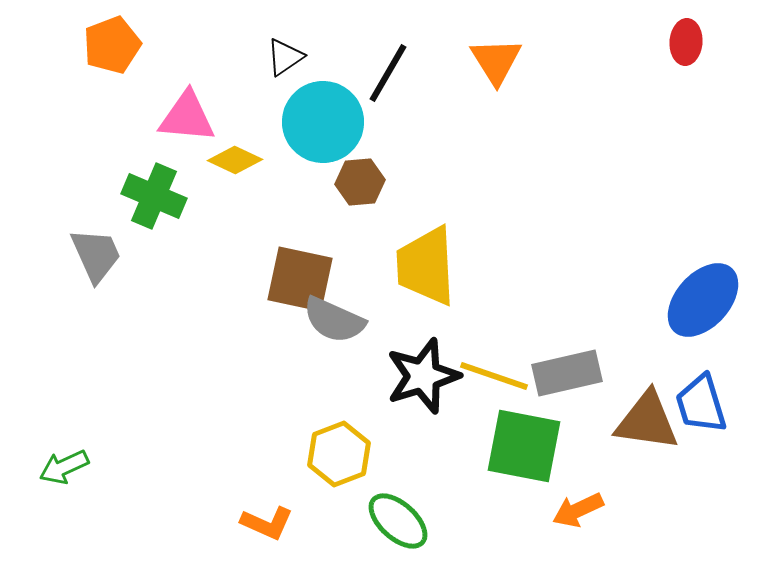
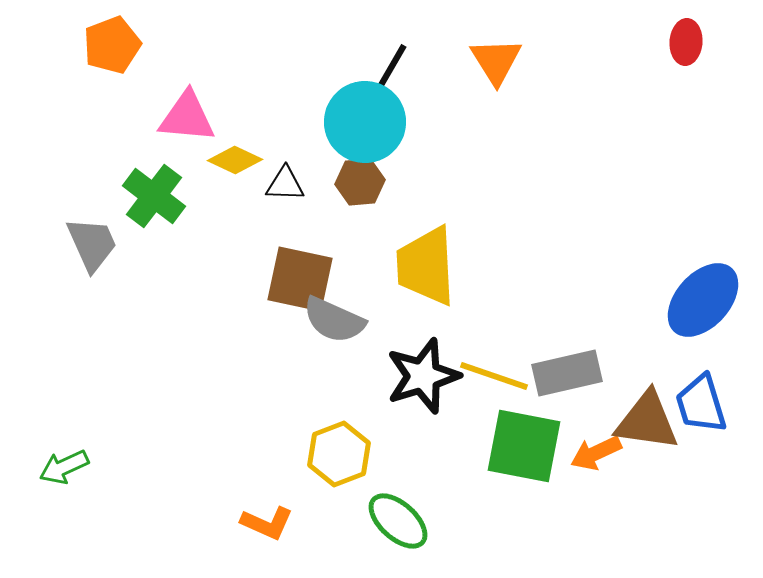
black triangle: moved 127 px down; rotated 36 degrees clockwise
cyan circle: moved 42 px right
green cross: rotated 14 degrees clockwise
gray trapezoid: moved 4 px left, 11 px up
orange arrow: moved 18 px right, 57 px up
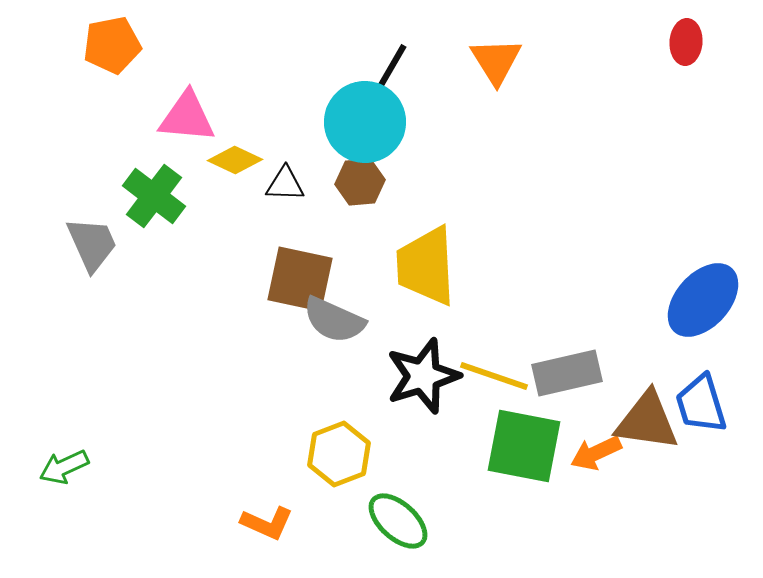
orange pentagon: rotated 10 degrees clockwise
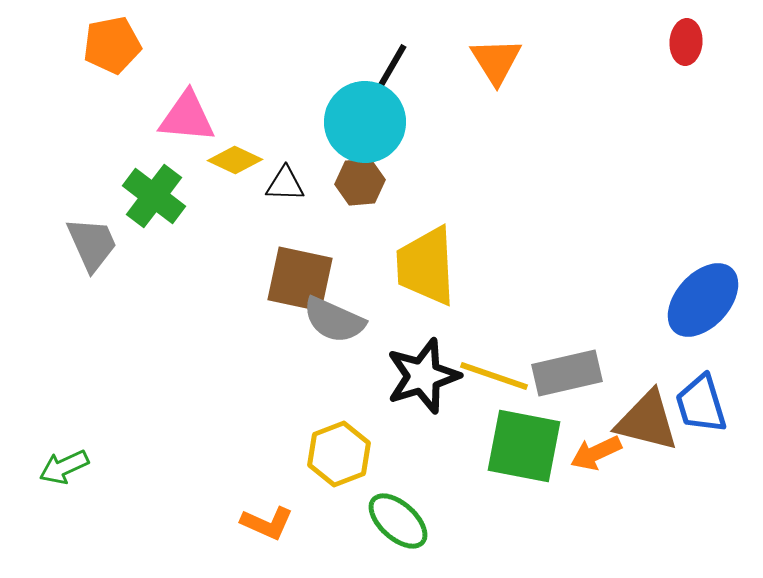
brown triangle: rotated 6 degrees clockwise
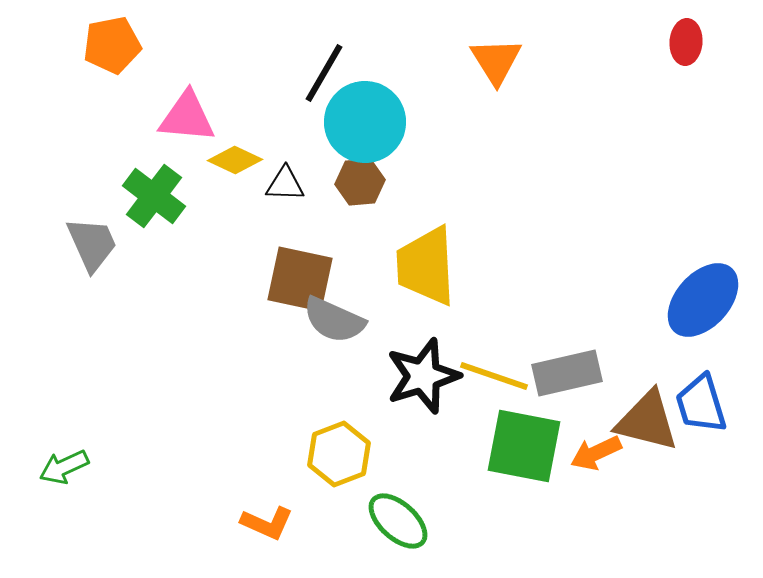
black line: moved 64 px left
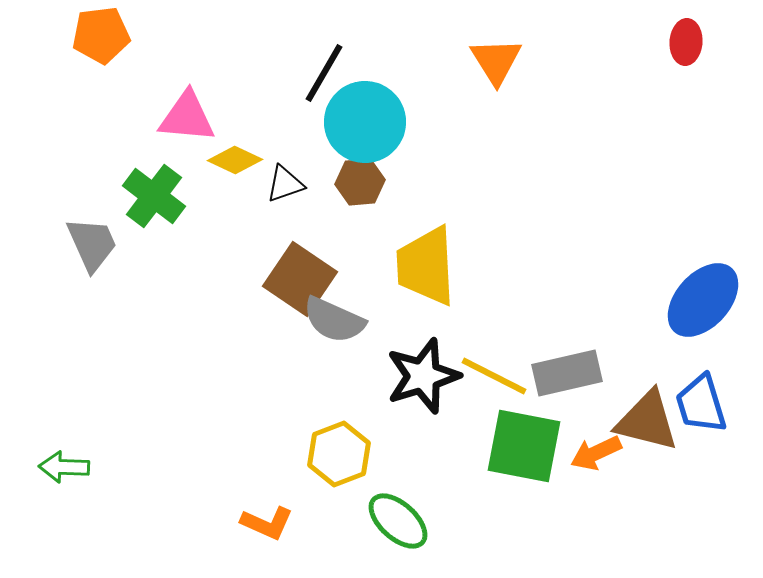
orange pentagon: moved 11 px left, 10 px up; rotated 4 degrees clockwise
black triangle: rotated 21 degrees counterclockwise
brown square: rotated 22 degrees clockwise
yellow line: rotated 8 degrees clockwise
green arrow: rotated 27 degrees clockwise
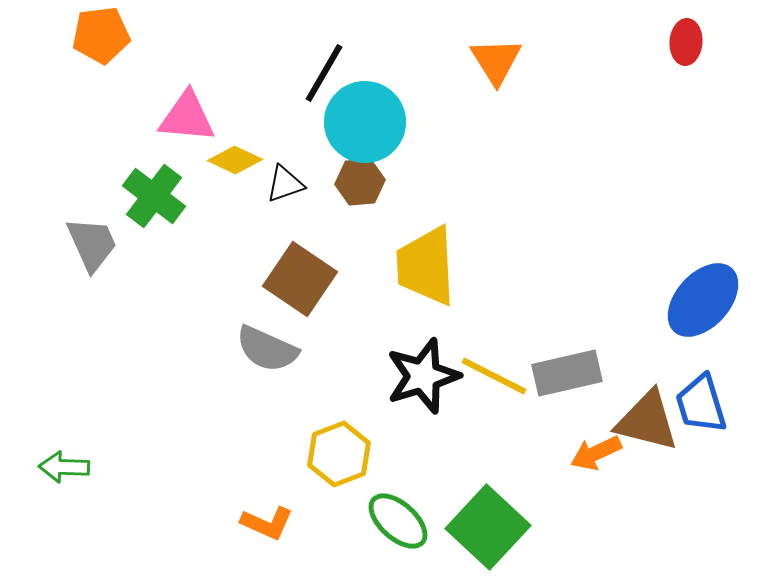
gray semicircle: moved 67 px left, 29 px down
green square: moved 36 px left, 81 px down; rotated 32 degrees clockwise
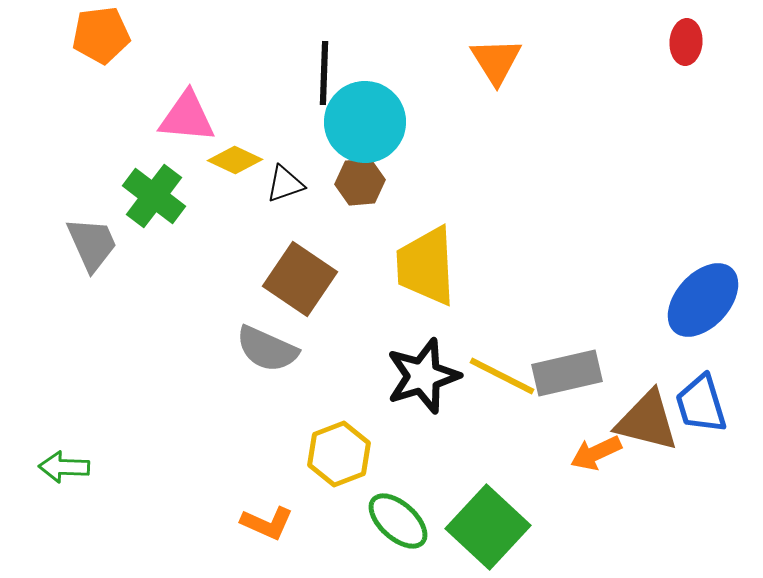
black line: rotated 28 degrees counterclockwise
yellow line: moved 8 px right
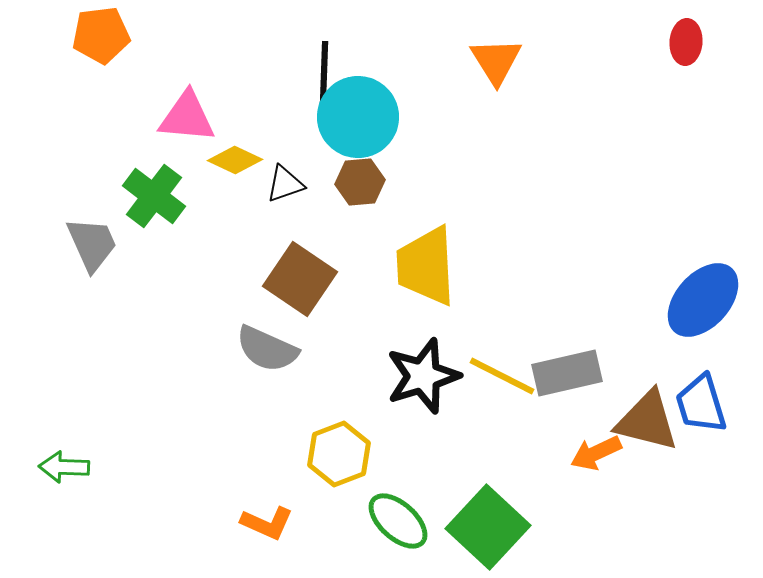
cyan circle: moved 7 px left, 5 px up
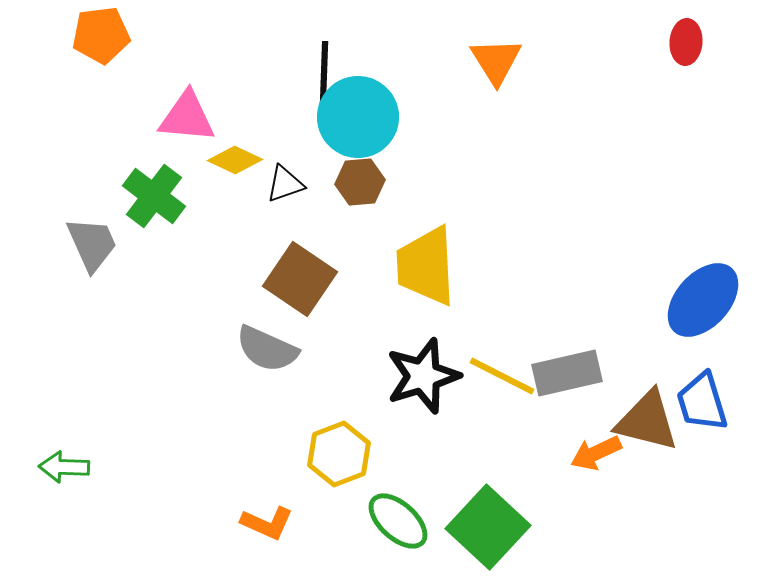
blue trapezoid: moved 1 px right, 2 px up
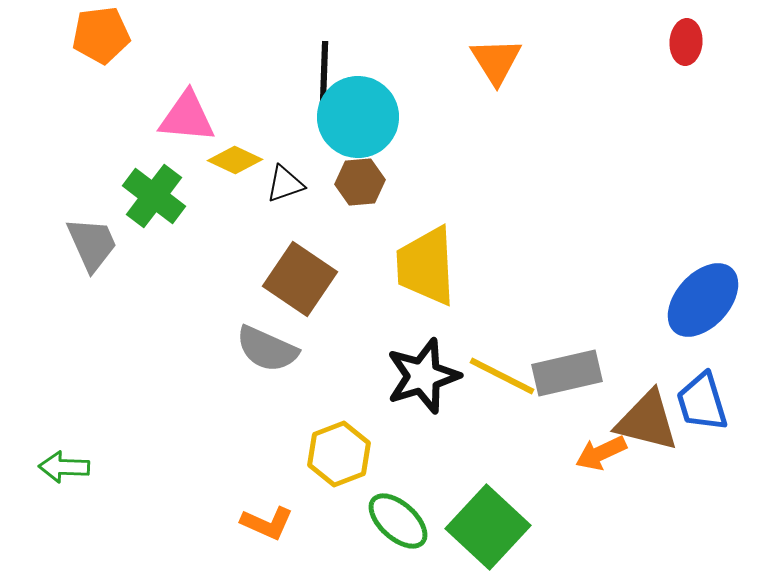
orange arrow: moved 5 px right
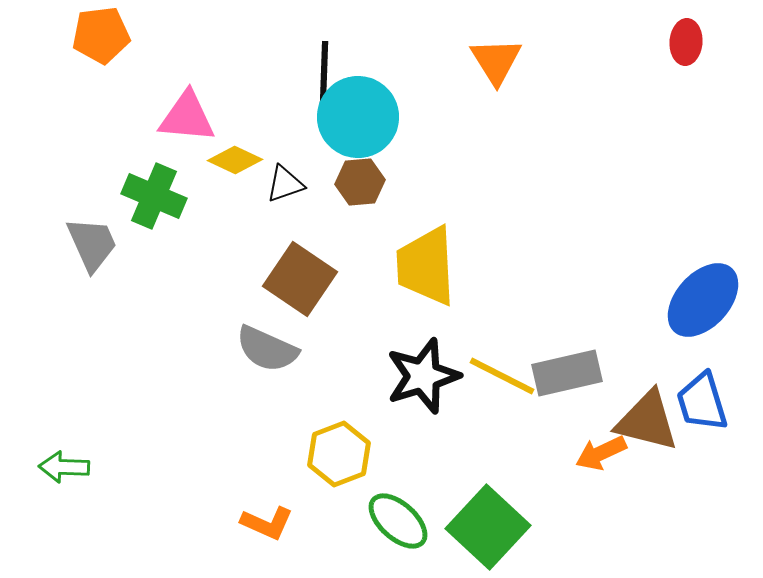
green cross: rotated 14 degrees counterclockwise
